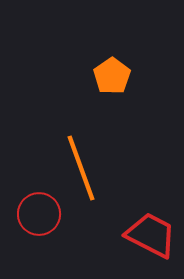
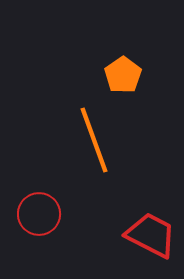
orange pentagon: moved 11 px right, 1 px up
orange line: moved 13 px right, 28 px up
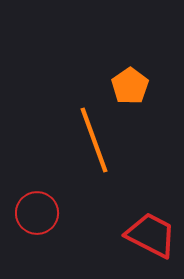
orange pentagon: moved 7 px right, 11 px down
red circle: moved 2 px left, 1 px up
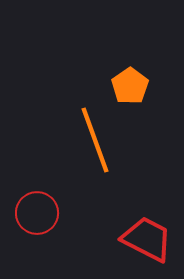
orange line: moved 1 px right
red trapezoid: moved 4 px left, 4 px down
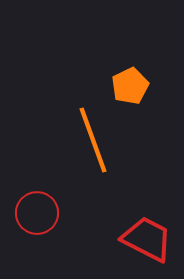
orange pentagon: rotated 9 degrees clockwise
orange line: moved 2 px left
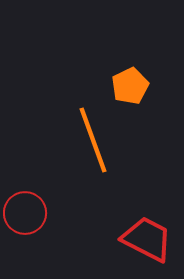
red circle: moved 12 px left
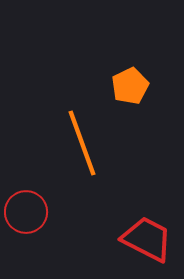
orange line: moved 11 px left, 3 px down
red circle: moved 1 px right, 1 px up
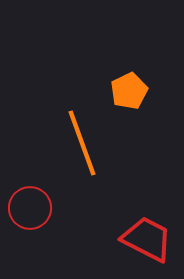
orange pentagon: moved 1 px left, 5 px down
red circle: moved 4 px right, 4 px up
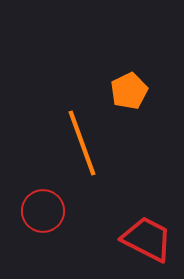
red circle: moved 13 px right, 3 px down
